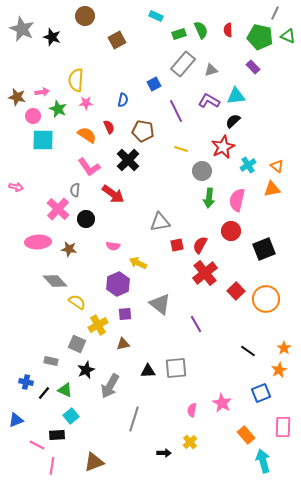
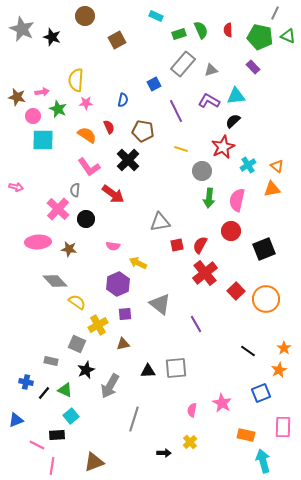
orange rectangle at (246, 435): rotated 36 degrees counterclockwise
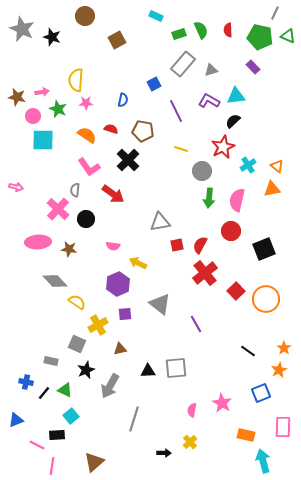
red semicircle at (109, 127): moved 2 px right, 2 px down; rotated 48 degrees counterclockwise
brown triangle at (123, 344): moved 3 px left, 5 px down
brown triangle at (94, 462): rotated 20 degrees counterclockwise
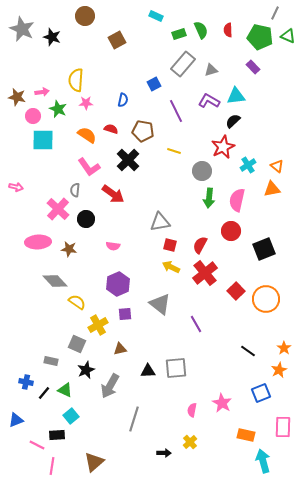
yellow line at (181, 149): moved 7 px left, 2 px down
red square at (177, 245): moved 7 px left; rotated 24 degrees clockwise
yellow arrow at (138, 263): moved 33 px right, 4 px down
